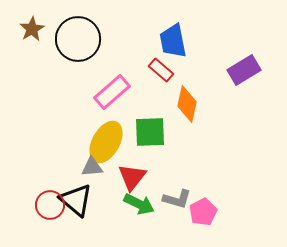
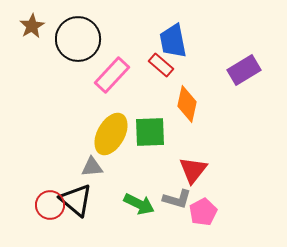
brown star: moved 3 px up
red rectangle: moved 5 px up
pink rectangle: moved 17 px up; rotated 6 degrees counterclockwise
yellow ellipse: moved 5 px right, 8 px up
red triangle: moved 61 px right, 7 px up
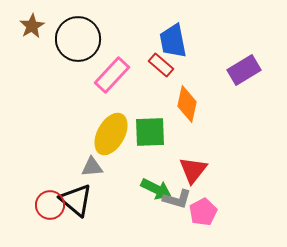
green arrow: moved 17 px right, 15 px up
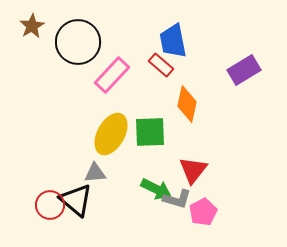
black circle: moved 3 px down
gray triangle: moved 3 px right, 6 px down
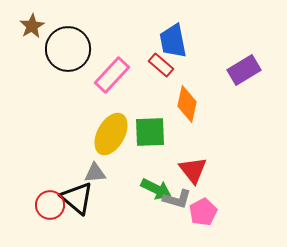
black circle: moved 10 px left, 7 px down
red triangle: rotated 16 degrees counterclockwise
black triangle: moved 1 px right, 2 px up
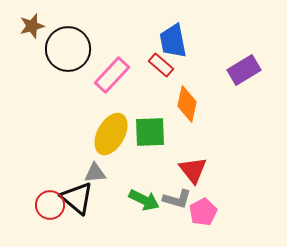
brown star: rotated 15 degrees clockwise
green arrow: moved 12 px left, 11 px down
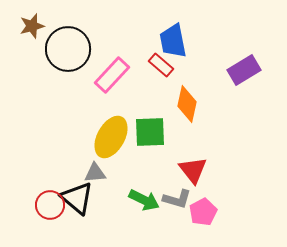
yellow ellipse: moved 3 px down
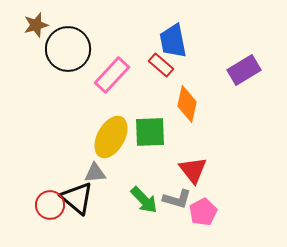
brown star: moved 4 px right, 1 px up
green arrow: rotated 20 degrees clockwise
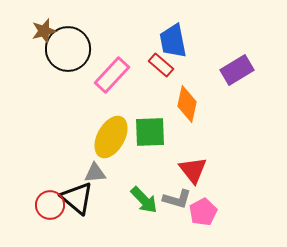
brown star: moved 8 px right, 6 px down
purple rectangle: moved 7 px left
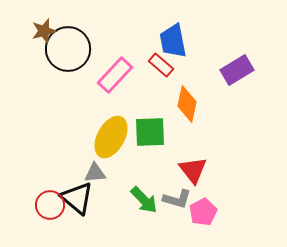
pink rectangle: moved 3 px right
